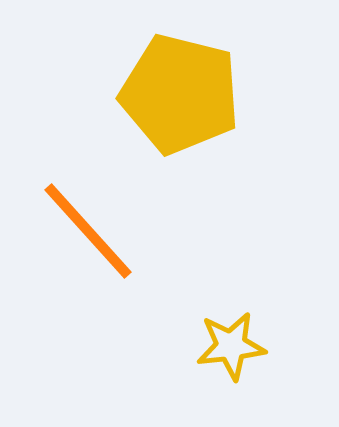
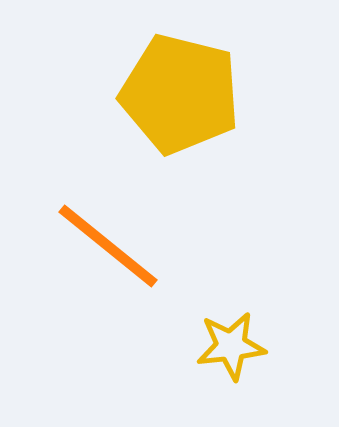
orange line: moved 20 px right, 15 px down; rotated 9 degrees counterclockwise
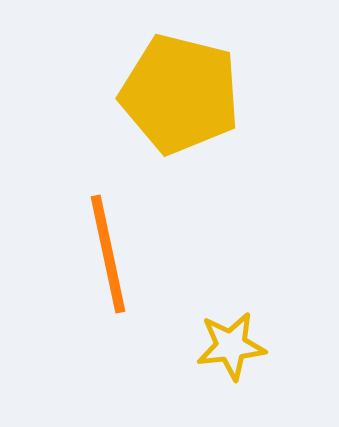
orange line: moved 8 px down; rotated 39 degrees clockwise
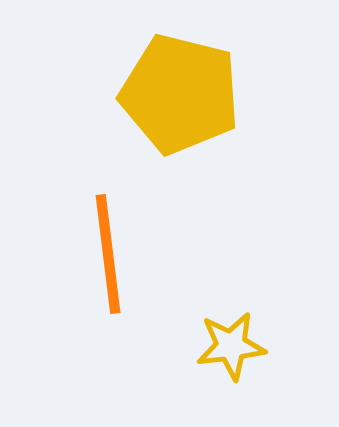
orange line: rotated 5 degrees clockwise
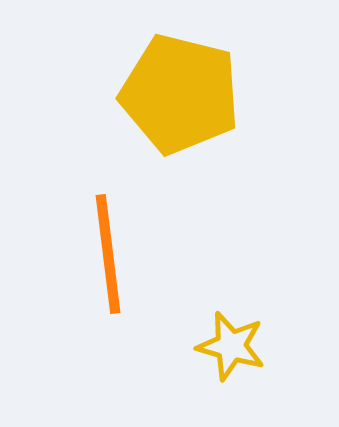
yellow star: rotated 22 degrees clockwise
